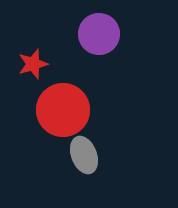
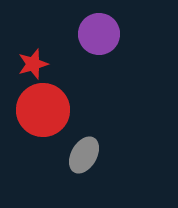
red circle: moved 20 px left
gray ellipse: rotated 51 degrees clockwise
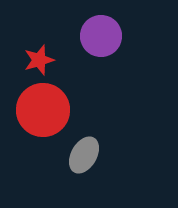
purple circle: moved 2 px right, 2 px down
red star: moved 6 px right, 4 px up
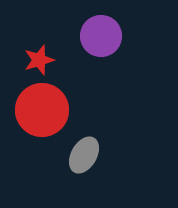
red circle: moved 1 px left
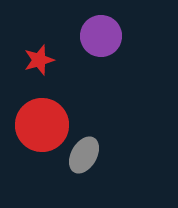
red circle: moved 15 px down
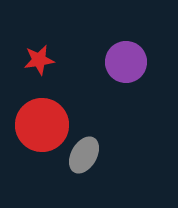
purple circle: moved 25 px right, 26 px down
red star: rotated 8 degrees clockwise
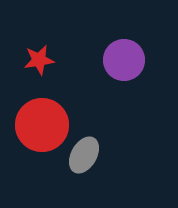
purple circle: moved 2 px left, 2 px up
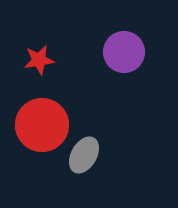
purple circle: moved 8 px up
